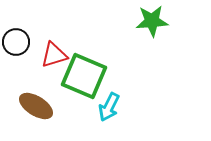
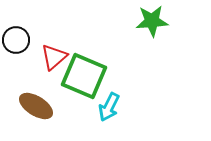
black circle: moved 2 px up
red triangle: moved 2 px down; rotated 24 degrees counterclockwise
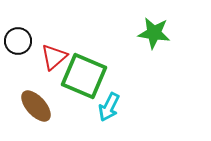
green star: moved 2 px right, 12 px down; rotated 12 degrees clockwise
black circle: moved 2 px right, 1 px down
brown ellipse: rotated 16 degrees clockwise
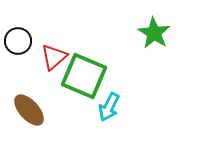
green star: rotated 24 degrees clockwise
brown ellipse: moved 7 px left, 4 px down
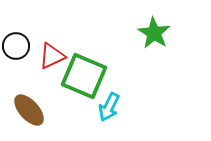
black circle: moved 2 px left, 5 px down
red triangle: moved 2 px left, 1 px up; rotated 16 degrees clockwise
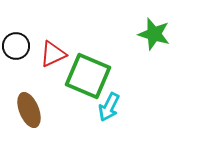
green star: moved 1 px down; rotated 16 degrees counterclockwise
red triangle: moved 1 px right, 2 px up
green square: moved 4 px right
brown ellipse: rotated 20 degrees clockwise
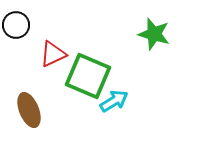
black circle: moved 21 px up
cyan arrow: moved 5 px right, 6 px up; rotated 148 degrees counterclockwise
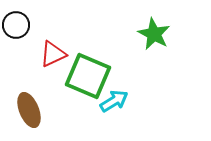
green star: rotated 12 degrees clockwise
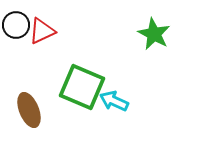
red triangle: moved 11 px left, 23 px up
green square: moved 6 px left, 11 px down
cyan arrow: rotated 124 degrees counterclockwise
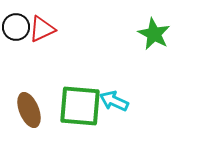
black circle: moved 2 px down
red triangle: moved 2 px up
green square: moved 2 px left, 19 px down; rotated 18 degrees counterclockwise
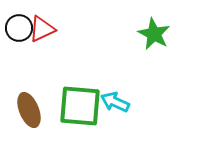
black circle: moved 3 px right, 1 px down
cyan arrow: moved 1 px right, 1 px down
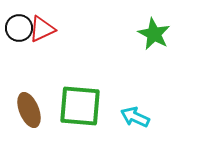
cyan arrow: moved 20 px right, 15 px down
